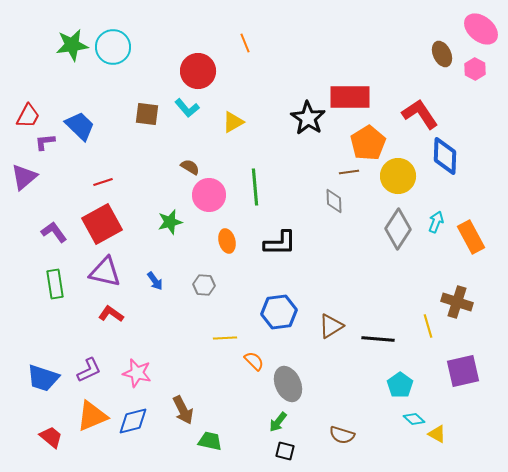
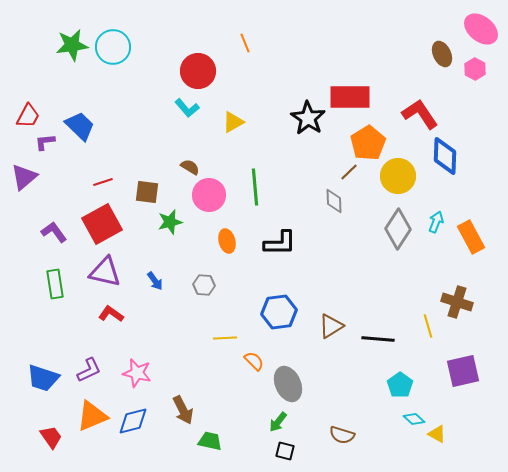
brown square at (147, 114): moved 78 px down
brown line at (349, 172): rotated 36 degrees counterclockwise
red trapezoid at (51, 437): rotated 15 degrees clockwise
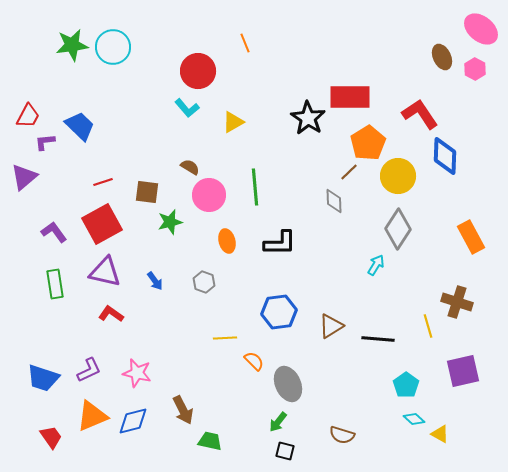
brown ellipse at (442, 54): moved 3 px down
cyan arrow at (436, 222): moved 60 px left, 43 px down; rotated 10 degrees clockwise
gray hexagon at (204, 285): moved 3 px up; rotated 15 degrees clockwise
cyan pentagon at (400, 385): moved 6 px right
yellow triangle at (437, 434): moved 3 px right
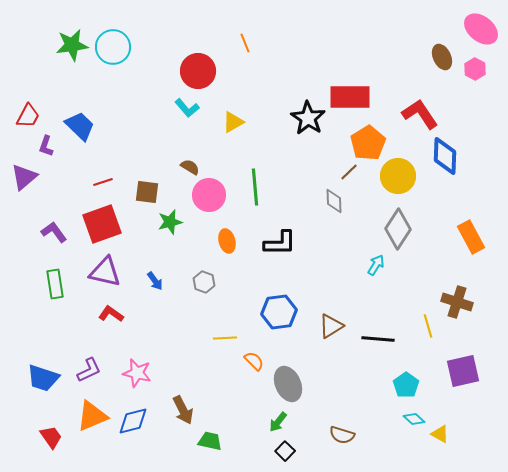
purple L-shape at (45, 142): moved 1 px right, 4 px down; rotated 65 degrees counterclockwise
red square at (102, 224): rotated 9 degrees clockwise
black square at (285, 451): rotated 30 degrees clockwise
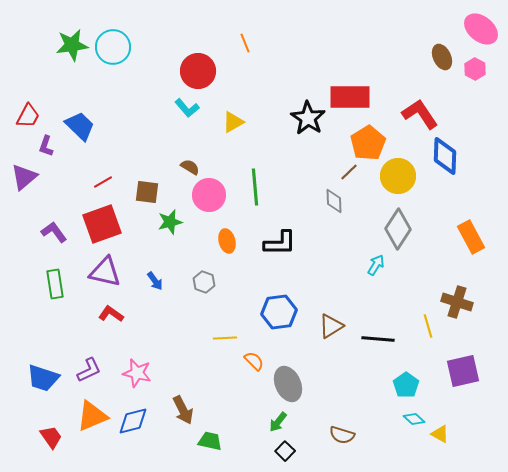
red line at (103, 182): rotated 12 degrees counterclockwise
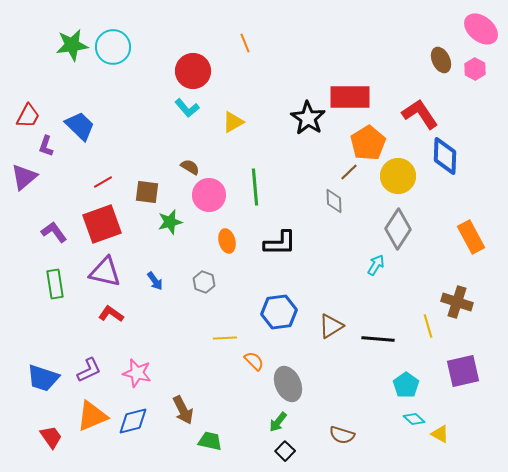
brown ellipse at (442, 57): moved 1 px left, 3 px down
red circle at (198, 71): moved 5 px left
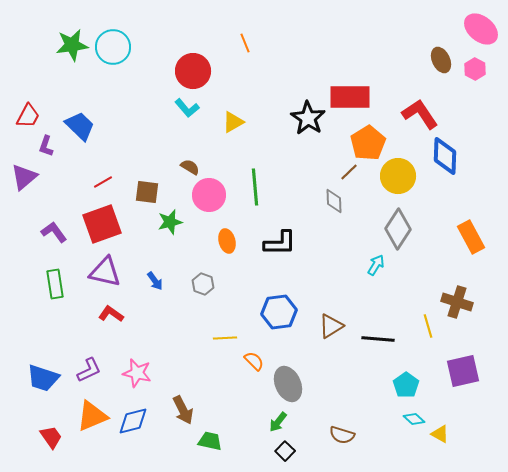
gray hexagon at (204, 282): moved 1 px left, 2 px down
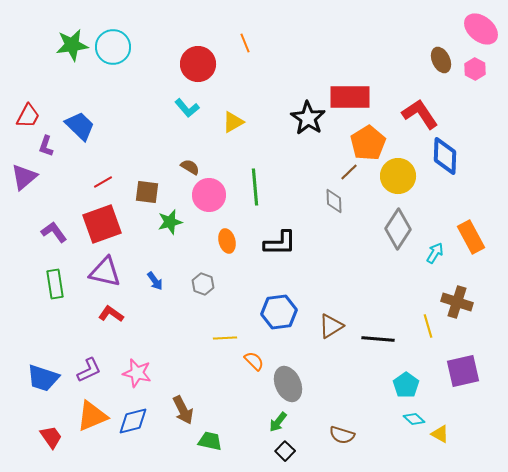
red circle at (193, 71): moved 5 px right, 7 px up
cyan arrow at (376, 265): moved 59 px right, 12 px up
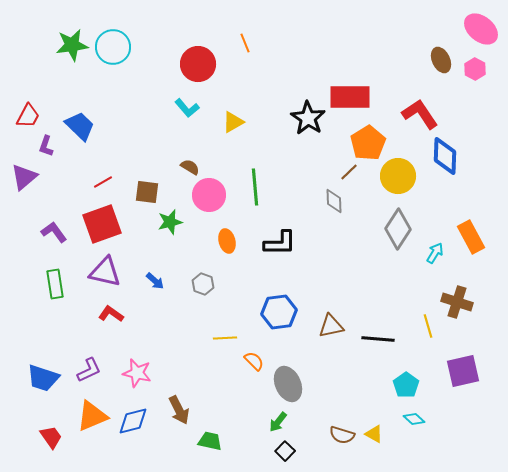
blue arrow at (155, 281): rotated 12 degrees counterclockwise
brown triangle at (331, 326): rotated 20 degrees clockwise
brown arrow at (183, 410): moved 4 px left
yellow triangle at (440, 434): moved 66 px left
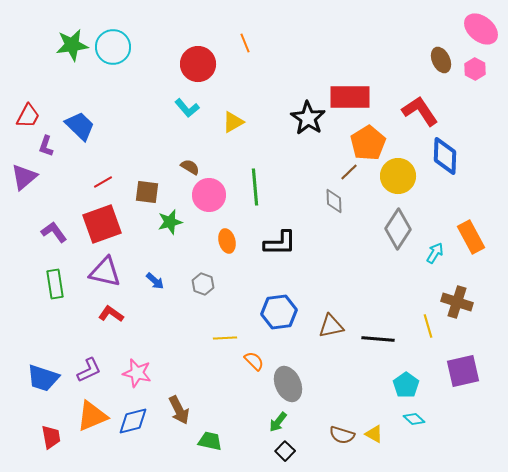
red L-shape at (420, 114): moved 3 px up
red trapezoid at (51, 437): rotated 25 degrees clockwise
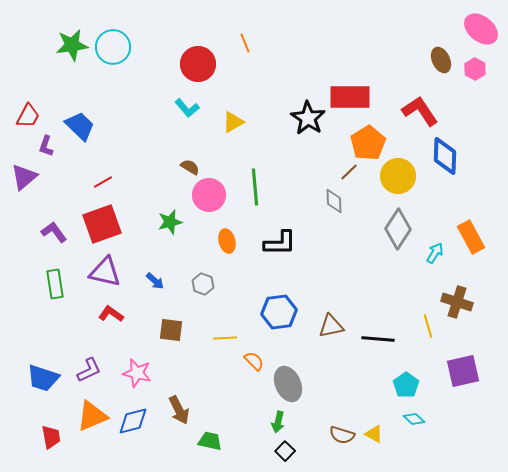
brown square at (147, 192): moved 24 px right, 138 px down
green arrow at (278, 422): rotated 25 degrees counterclockwise
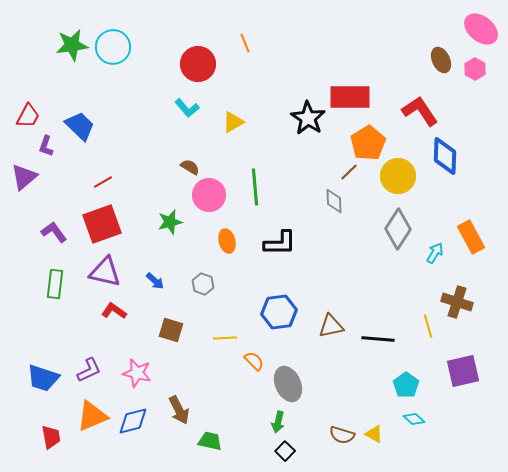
green rectangle at (55, 284): rotated 16 degrees clockwise
red L-shape at (111, 314): moved 3 px right, 3 px up
brown square at (171, 330): rotated 10 degrees clockwise
